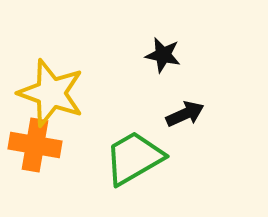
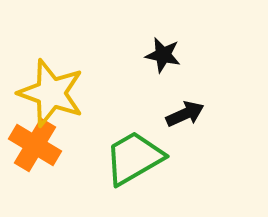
orange cross: rotated 21 degrees clockwise
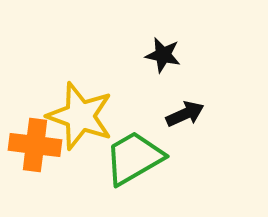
yellow star: moved 29 px right, 23 px down
orange cross: rotated 24 degrees counterclockwise
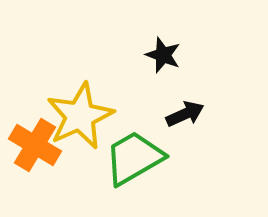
black star: rotated 9 degrees clockwise
yellow star: rotated 28 degrees clockwise
orange cross: rotated 24 degrees clockwise
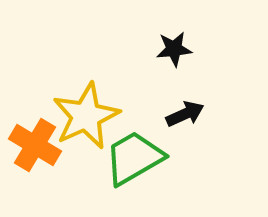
black star: moved 11 px right, 6 px up; rotated 27 degrees counterclockwise
yellow star: moved 6 px right
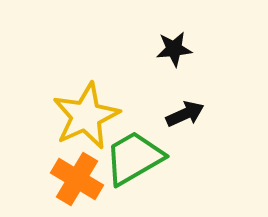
orange cross: moved 42 px right, 34 px down
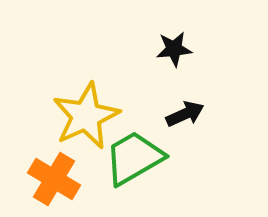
orange cross: moved 23 px left
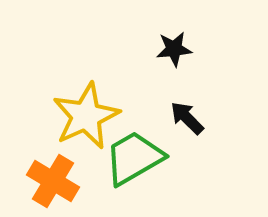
black arrow: moved 2 px right, 4 px down; rotated 111 degrees counterclockwise
orange cross: moved 1 px left, 2 px down
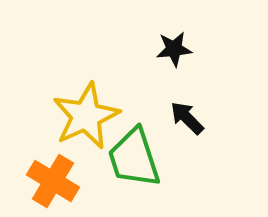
green trapezoid: rotated 78 degrees counterclockwise
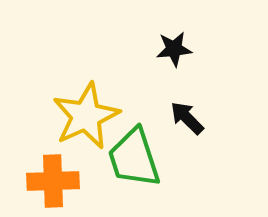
orange cross: rotated 33 degrees counterclockwise
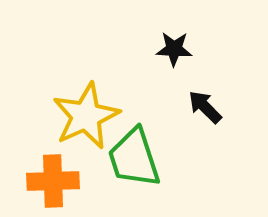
black star: rotated 9 degrees clockwise
black arrow: moved 18 px right, 11 px up
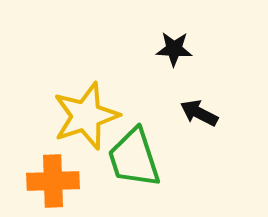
black arrow: moved 6 px left, 6 px down; rotated 18 degrees counterclockwise
yellow star: rotated 6 degrees clockwise
